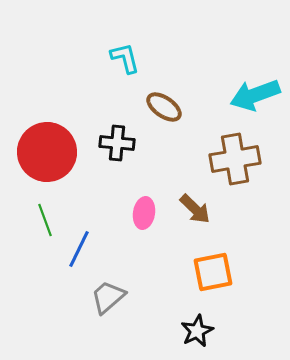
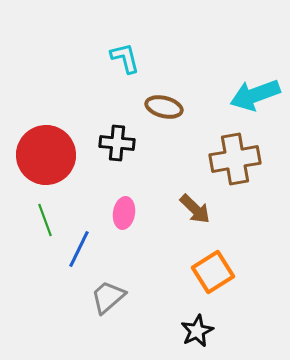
brown ellipse: rotated 21 degrees counterclockwise
red circle: moved 1 px left, 3 px down
pink ellipse: moved 20 px left
orange square: rotated 21 degrees counterclockwise
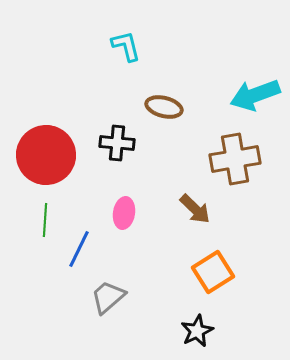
cyan L-shape: moved 1 px right, 12 px up
green line: rotated 24 degrees clockwise
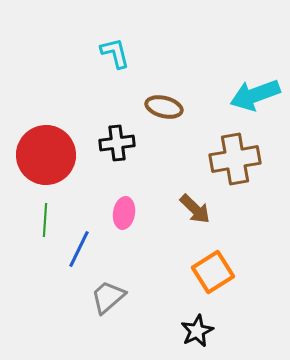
cyan L-shape: moved 11 px left, 7 px down
black cross: rotated 12 degrees counterclockwise
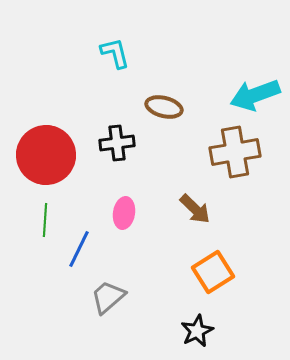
brown cross: moved 7 px up
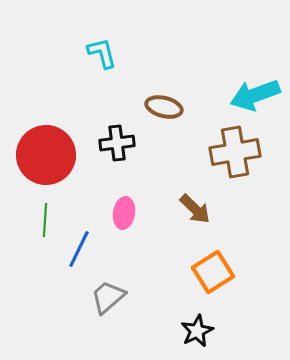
cyan L-shape: moved 13 px left
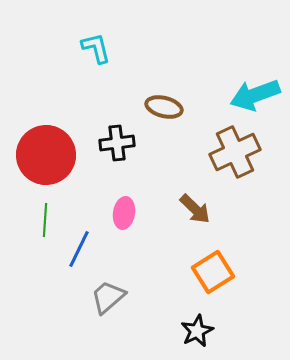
cyan L-shape: moved 6 px left, 5 px up
brown cross: rotated 15 degrees counterclockwise
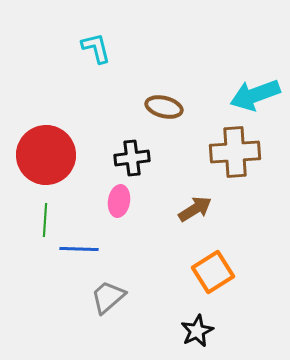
black cross: moved 15 px right, 15 px down
brown cross: rotated 21 degrees clockwise
brown arrow: rotated 76 degrees counterclockwise
pink ellipse: moved 5 px left, 12 px up
blue line: rotated 66 degrees clockwise
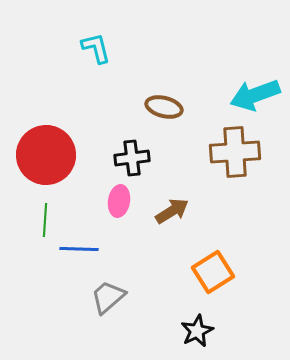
brown arrow: moved 23 px left, 2 px down
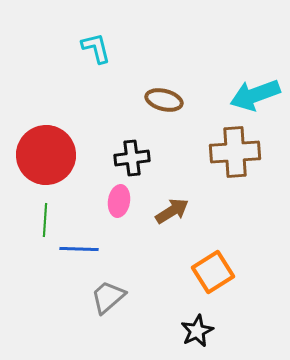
brown ellipse: moved 7 px up
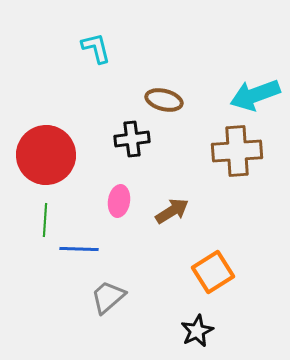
brown cross: moved 2 px right, 1 px up
black cross: moved 19 px up
